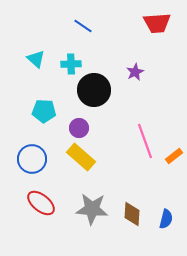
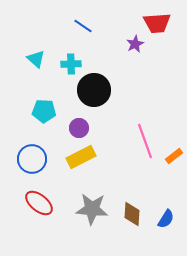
purple star: moved 28 px up
yellow rectangle: rotated 68 degrees counterclockwise
red ellipse: moved 2 px left
blue semicircle: rotated 18 degrees clockwise
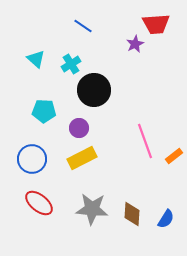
red trapezoid: moved 1 px left, 1 px down
cyan cross: rotated 30 degrees counterclockwise
yellow rectangle: moved 1 px right, 1 px down
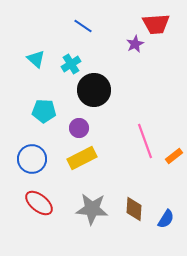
brown diamond: moved 2 px right, 5 px up
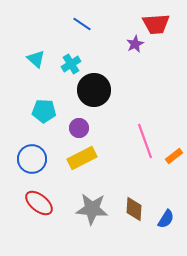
blue line: moved 1 px left, 2 px up
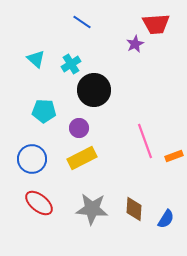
blue line: moved 2 px up
orange rectangle: rotated 18 degrees clockwise
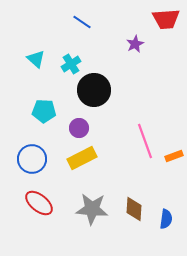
red trapezoid: moved 10 px right, 5 px up
blue semicircle: rotated 24 degrees counterclockwise
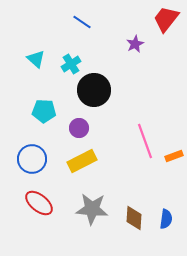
red trapezoid: rotated 132 degrees clockwise
yellow rectangle: moved 3 px down
brown diamond: moved 9 px down
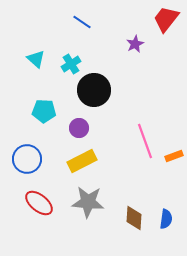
blue circle: moved 5 px left
gray star: moved 4 px left, 7 px up
